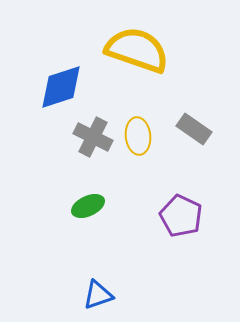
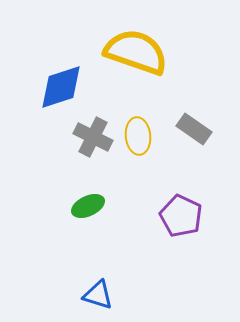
yellow semicircle: moved 1 px left, 2 px down
blue triangle: rotated 36 degrees clockwise
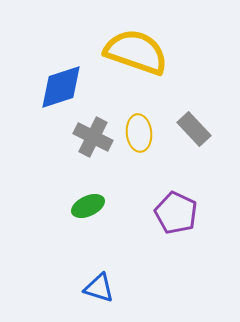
gray rectangle: rotated 12 degrees clockwise
yellow ellipse: moved 1 px right, 3 px up
purple pentagon: moved 5 px left, 3 px up
blue triangle: moved 1 px right, 7 px up
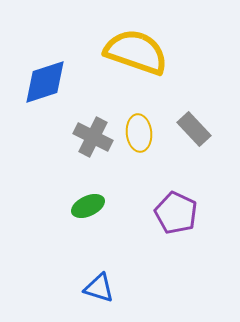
blue diamond: moved 16 px left, 5 px up
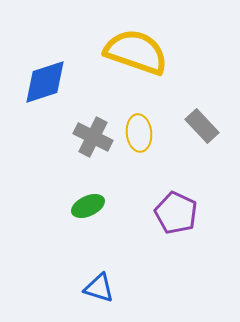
gray rectangle: moved 8 px right, 3 px up
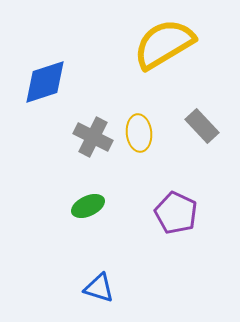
yellow semicircle: moved 28 px right, 8 px up; rotated 50 degrees counterclockwise
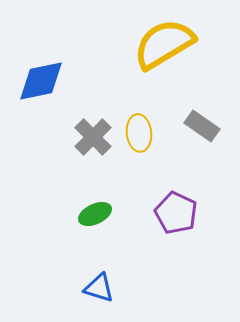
blue diamond: moved 4 px left, 1 px up; rotated 6 degrees clockwise
gray rectangle: rotated 12 degrees counterclockwise
gray cross: rotated 18 degrees clockwise
green ellipse: moved 7 px right, 8 px down
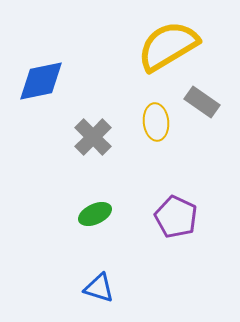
yellow semicircle: moved 4 px right, 2 px down
gray rectangle: moved 24 px up
yellow ellipse: moved 17 px right, 11 px up
purple pentagon: moved 4 px down
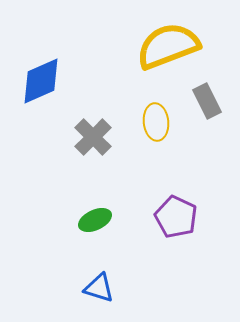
yellow semicircle: rotated 10 degrees clockwise
blue diamond: rotated 12 degrees counterclockwise
gray rectangle: moved 5 px right, 1 px up; rotated 28 degrees clockwise
green ellipse: moved 6 px down
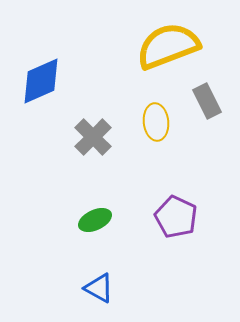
blue triangle: rotated 12 degrees clockwise
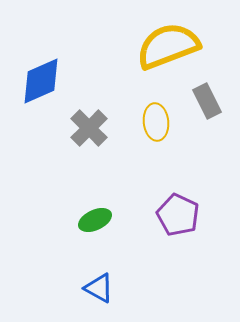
gray cross: moved 4 px left, 9 px up
purple pentagon: moved 2 px right, 2 px up
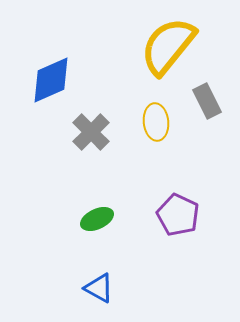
yellow semicircle: rotated 30 degrees counterclockwise
blue diamond: moved 10 px right, 1 px up
gray cross: moved 2 px right, 4 px down
green ellipse: moved 2 px right, 1 px up
